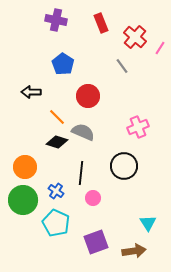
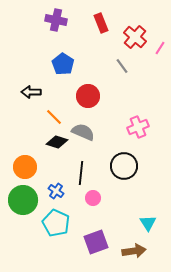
orange line: moved 3 px left
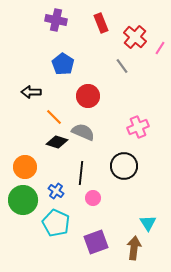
brown arrow: moved 3 px up; rotated 75 degrees counterclockwise
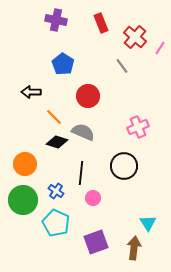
orange circle: moved 3 px up
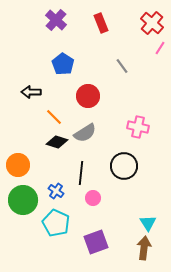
purple cross: rotated 30 degrees clockwise
red cross: moved 17 px right, 14 px up
pink cross: rotated 35 degrees clockwise
gray semicircle: moved 2 px right, 1 px down; rotated 125 degrees clockwise
orange circle: moved 7 px left, 1 px down
brown arrow: moved 10 px right
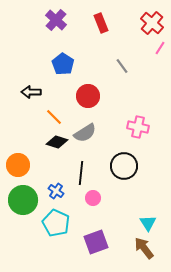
brown arrow: rotated 45 degrees counterclockwise
